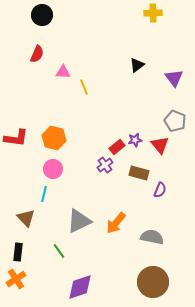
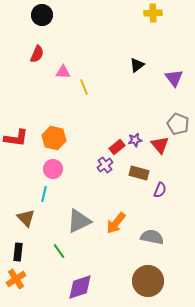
gray pentagon: moved 3 px right, 3 px down
brown circle: moved 5 px left, 1 px up
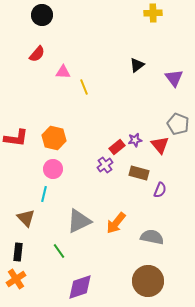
red semicircle: rotated 18 degrees clockwise
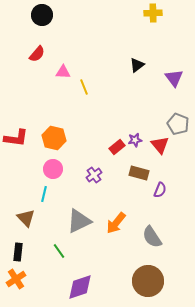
purple cross: moved 11 px left, 10 px down
gray semicircle: rotated 135 degrees counterclockwise
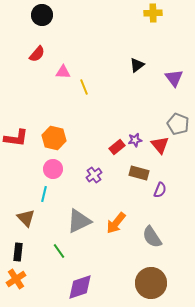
brown circle: moved 3 px right, 2 px down
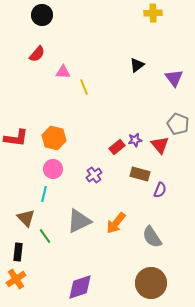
brown rectangle: moved 1 px right, 1 px down
green line: moved 14 px left, 15 px up
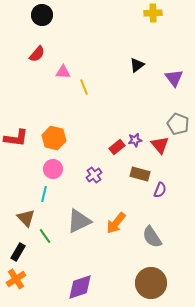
black rectangle: rotated 24 degrees clockwise
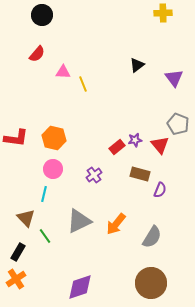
yellow cross: moved 10 px right
yellow line: moved 1 px left, 3 px up
orange arrow: moved 1 px down
gray semicircle: rotated 115 degrees counterclockwise
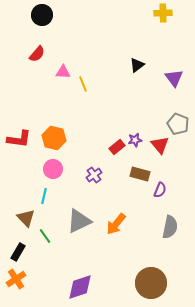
red L-shape: moved 3 px right, 1 px down
cyan line: moved 2 px down
gray semicircle: moved 18 px right, 10 px up; rotated 20 degrees counterclockwise
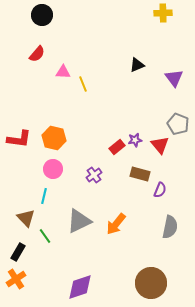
black triangle: rotated 14 degrees clockwise
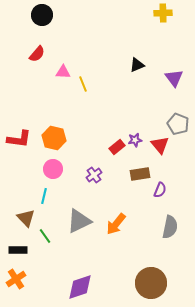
brown rectangle: rotated 24 degrees counterclockwise
black rectangle: moved 2 px up; rotated 60 degrees clockwise
